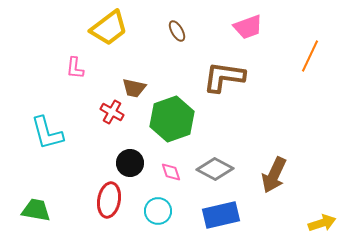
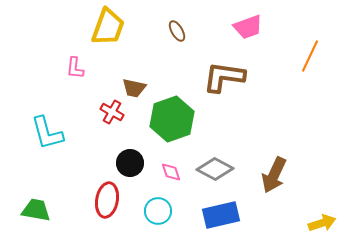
yellow trapezoid: moved 1 px left, 1 px up; rotated 33 degrees counterclockwise
red ellipse: moved 2 px left
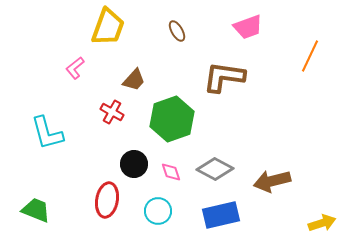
pink L-shape: rotated 45 degrees clockwise
brown trapezoid: moved 8 px up; rotated 60 degrees counterclockwise
black circle: moved 4 px right, 1 px down
brown arrow: moved 2 px left, 6 px down; rotated 51 degrees clockwise
green trapezoid: rotated 12 degrees clockwise
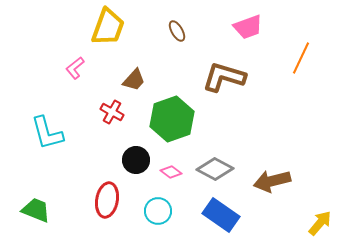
orange line: moved 9 px left, 2 px down
brown L-shape: rotated 9 degrees clockwise
black circle: moved 2 px right, 4 px up
pink diamond: rotated 35 degrees counterclockwise
blue rectangle: rotated 48 degrees clockwise
yellow arrow: moved 2 px left; rotated 32 degrees counterclockwise
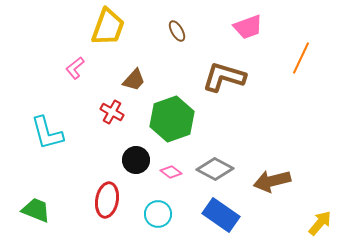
cyan circle: moved 3 px down
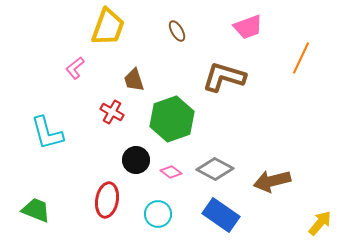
brown trapezoid: rotated 120 degrees clockwise
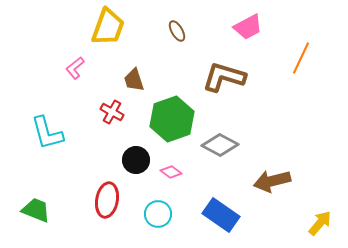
pink trapezoid: rotated 8 degrees counterclockwise
gray diamond: moved 5 px right, 24 px up
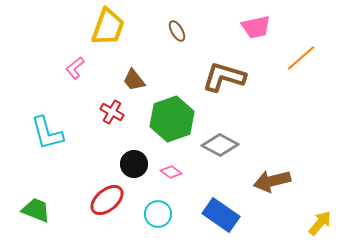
pink trapezoid: moved 8 px right; rotated 16 degrees clockwise
orange line: rotated 24 degrees clockwise
brown trapezoid: rotated 20 degrees counterclockwise
black circle: moved 2 px left, 4 px down
red ellipse: rotated 40 degrees clockwise
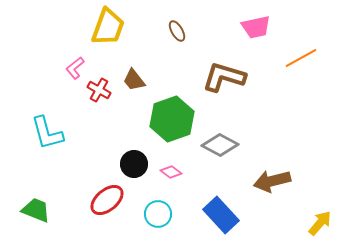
orange line: rotated 12 degrees clockwise
red cross: moved 13 px left, 22 px up
blue rectangle: rotated 12 degrees clockwise
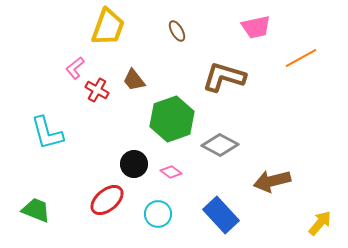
red cross: moved 2 px left
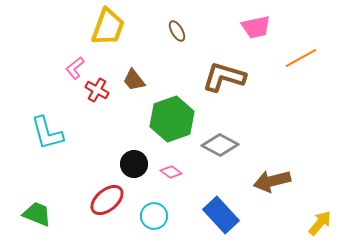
green trapezoid: moved 1 px right, 4 px down
cyan circle: moved 4 px left, 2 px down
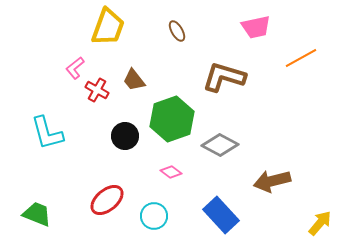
black circle: moved 9 px left, 28 px up
